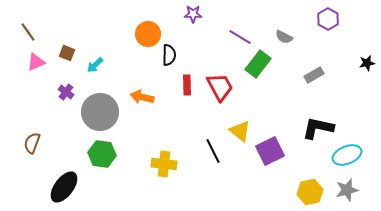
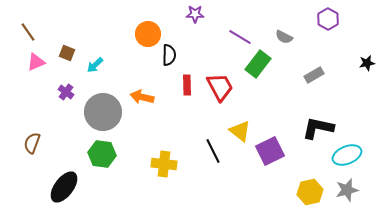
purple star: moved 2 px right
gray circle: moved 3 px right
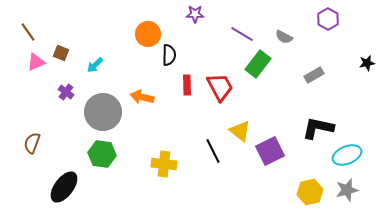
purple line: moved 2 px right, 3 px up
brown square: moved 6 px left
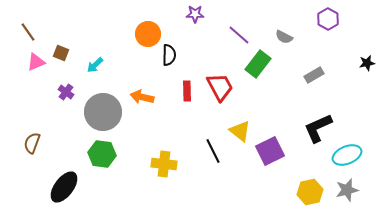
purple line: moved 3 px left, 1 px down; rotated 10 degrees clockwise
red rectangle: moved 6 px down
black L-shape: rotated 36 degrees counterclockwise
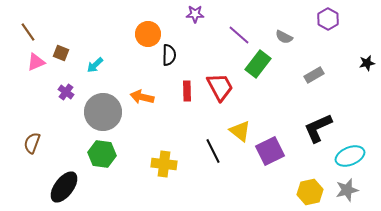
cyan ellipse: moved 3 px right, 1 px down
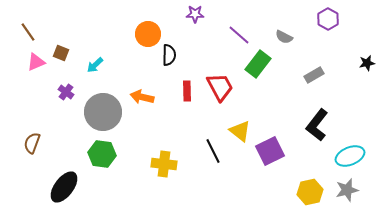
black L-shape: moved 1 px left, 3 px up; rotated 28 degrees counterclockwise
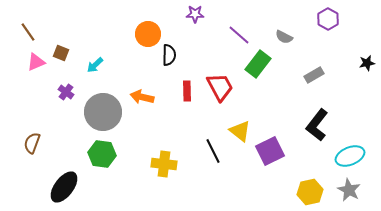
gray star: moved 2 px right; rotated 30 degrees counterclockwise
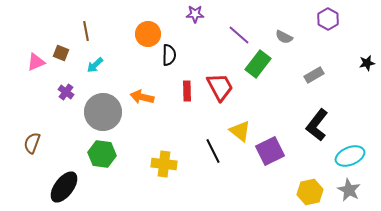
brown line: moved 58 px right, 1 px up; rotated 24 degrees clockwise
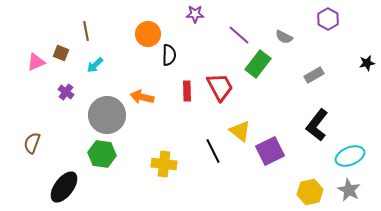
gray circle: moved 4 px right, 3 px down
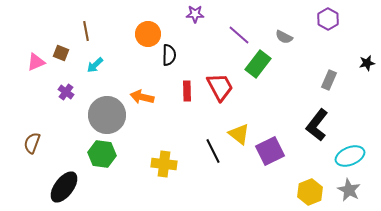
gray rectangle: moved 15 px right, 5 px down; rotated 36 degrees counterclockwise
yellow triangle: moved 1 px left, 3 px down
yellow hexagon: rotated 10 degrees counterclockwise
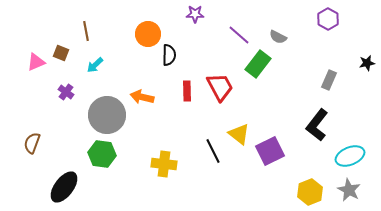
gray semicircle: moved 6 px left
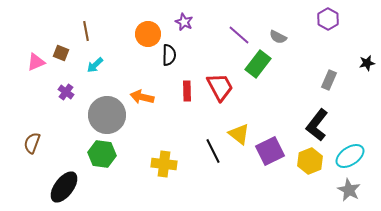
purple star: moved 11 px left, 8 px down; rotated 24 degrees clockwise
cyan ellipse: rotated 12 degrees counterclockwise
yellow hexagon: moved 31 px up
